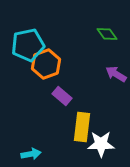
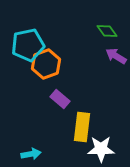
green diamond: moved 3 px up
purple arrow: moved 18 px up
purple rectangle: moved 2 px left, 3 px down
white star: moved 5 px down
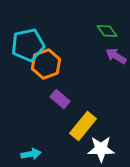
yellow rectangle: moved 1 px right, 1 px up; rotated 32 degrees clockwise
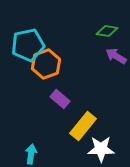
green diamond: rotated 45 degrees counterclockwise
cyan arrow: rotated 72 degrees counterclockwise
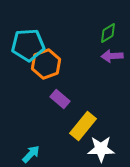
green diamond: moved 1 px right, 2 px down; rotated 40 degrees counterclockwise
cyan pentagon: rotated 8 degrees clockwise
purple arrow: moved 4 px left; rotated 35 degrees counterclockwise
cyan arrow: rotated 36 degrees clockwise
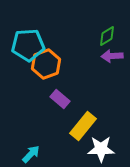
green diamond: moved 1 px left, 3 px down
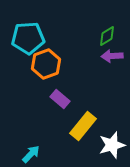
cyan pentagon: moved 7 px up
white star: moved 11 px right, 4 px up; rotated 16 degrees counterclockwise
